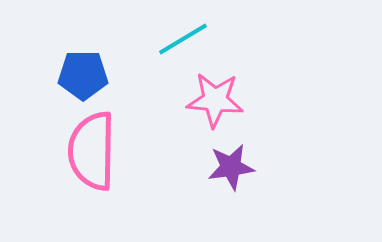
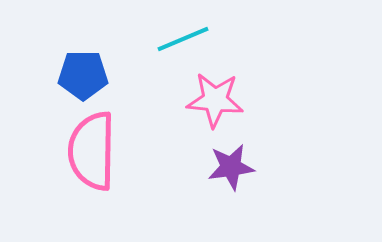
cyan line: rotated 8 degrees clockwise
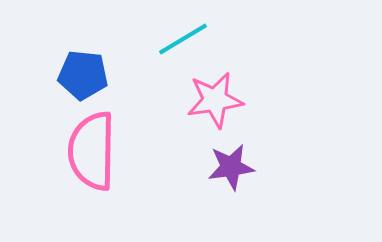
cyan line: rotated 8 degrees counterclockwise
blue pentagon: rotated 6 degrees clockwise
pink star: rotated 14 degrees counterclockwise
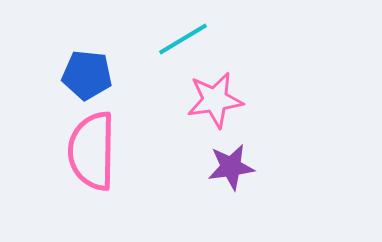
blue pentagon: moved 4 px right
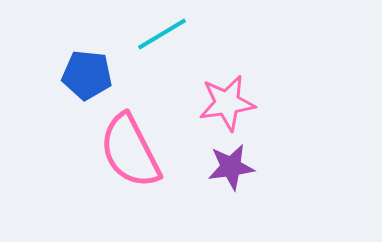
cyan line: moved 21 px left, 5 px up
pink star: moved 12 px right, 3 px down
pink semicircle: moved 38 px right; rotated 28 degrees counterclockwise
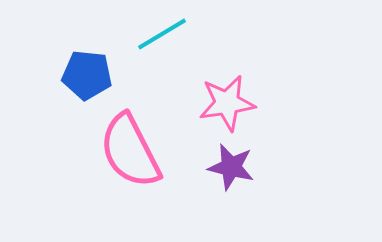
purple star: rotated 21 degrees clockwise
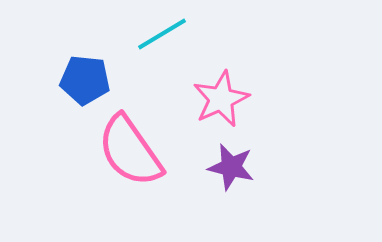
blue pentagon: moved 2 px left, 5 px down
pink star: moved 6 px left, 4 px up; rotated 16 degrees counterclockwise
pink semicircle: rotated 8 degrees counterclockwise
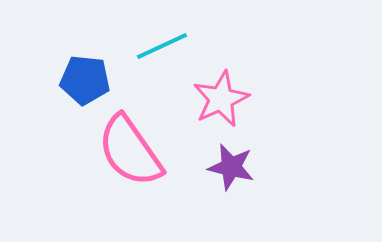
cyan line: moved 12 px down; rotated 6 degrees clockwise
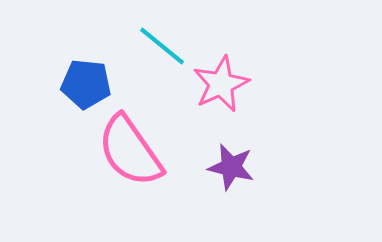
cyan line: rotated 64 degrees clockwise
blue pentagon: moved 1 px right, 4 px down
pink star: moved 15 px up
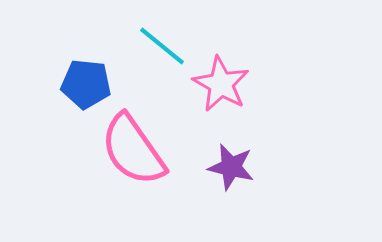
pink star: rotated 18 degrees counterclockwise
pink semicircle: moved 3 px right, 1 px up
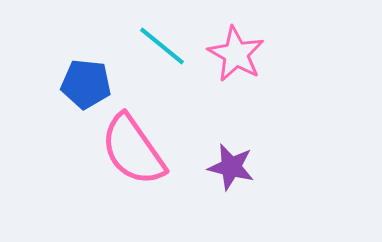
pink star: moved 15 px right, 30 px up
